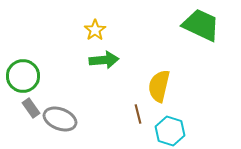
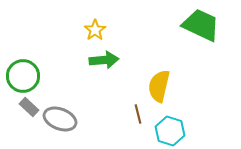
gray rectangle: moved 2 px left, 1 px up; rotated 12 degrees counterclockwise
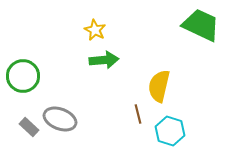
yellow star: rotated 10 degrees counterclockwise
gray rectangle: moved 20 px down
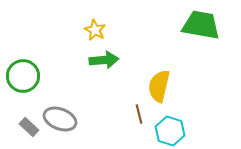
green trapezoid: rotated 15 degrees counterclockwise
brown line: moved 1 px right
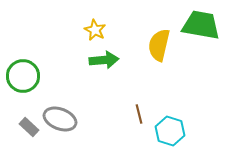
yellow semicircle: moved 41 px up
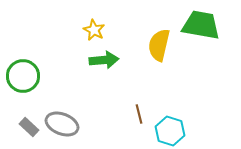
yellow star: moved 1 px left
gray ellipse: moved 2 px right, 5 px down
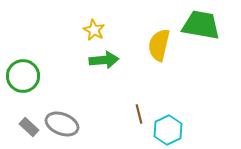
cyan hexagon: moved 2 px left, 1 px up; rotated 16 degrees clockwise
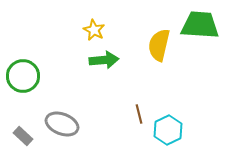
green trapezoid: moved 1 px left; rotated 6 degrees counterclockwise
gray rectangle: moved 6 px left, 9 px down
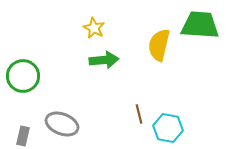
yellow star: moved 2 px up
cyan hexagon: moved 2 px up; rotated 24 degrees counterclockwise
gray rectangle: rotated 60 degrees clockwise
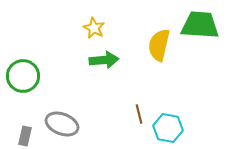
gray rectangle: moved 2 px right
